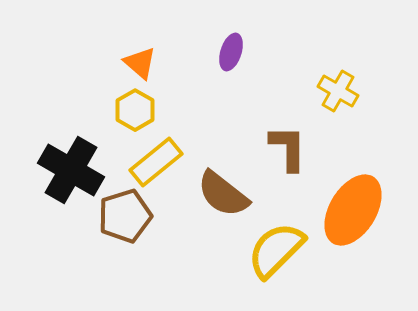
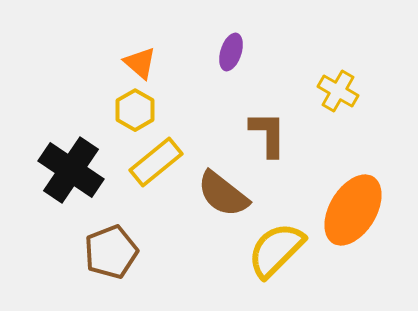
brown L-shape: moved 20 px left, 14 px up
black cross: rotated 4 degrees clockwise
brown pentagon: moved 14 px left, 36 px down; rotated 4 degrees counterclockwise
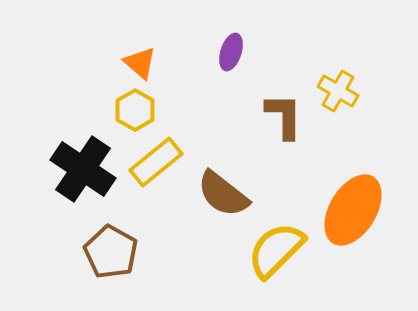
brown L-shape: moved 16 px right, 18 px up
black cross: moved 12 px right, 1 px up
brown pentagon: rotated 22 degrees counterclockwise
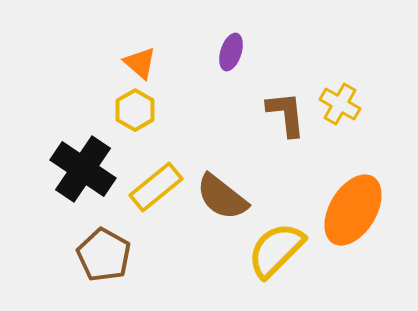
yellow cross: moved 2 px right, 13 px down
brown L-shape: moved 2 px right, 2 px up; rotated 6 degrees counterclockwise
yellow rectangle: moved 25 px down
brown semicircle: moved 1 px left, 3 px down
brown pentagon: moved 7 px left, 3 px down
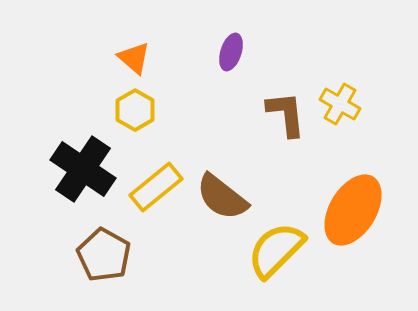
orange triangle: moved 6 px left, 5 px up
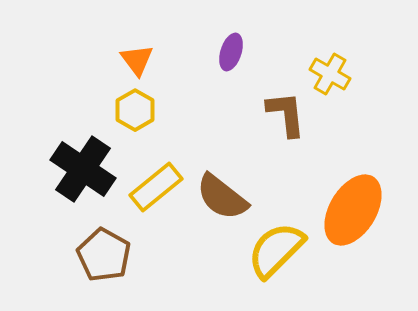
orange triangle: moved 3 px right, 2 px down; rotated 12 degrees clockwise
yellow cross: moved 10 px left, 30 px up
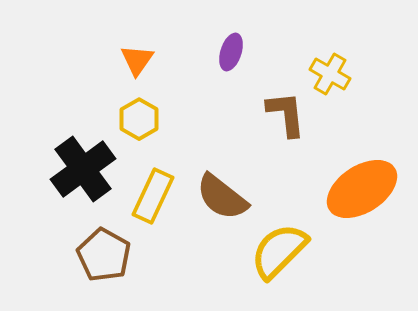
orange triangle: rotated 12 degrees clockwise
yellow hexagon: moved 4 px right, 9 px down
black cross: rotated 20 degrees clockwise
yellow rectangle: moved 3 px left, 9 px down; rotated 26 degrees counterclockwise
orange ellipse: moved 9 px right, 21 px up; rotated 26 degrees clockwise
yellow semicircle: moved 3 px right, 1 px down
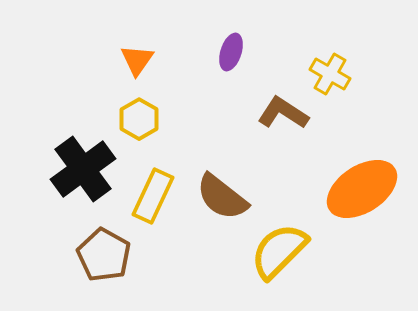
brown L-shape: moved 3 px left, 1 px up; rotated 51 degrees counterclockwise
